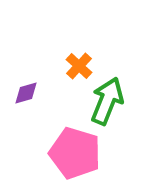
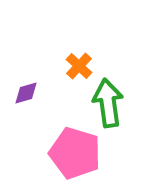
green arrow: moved 1 px right, 2 px down; rotated 30 degrees counterclockwise
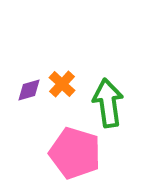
orange cross: moved 17 px left, 18 px down
purple diamond: moved 3 px right, 3 px up
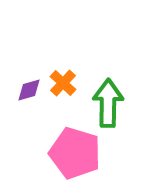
orange cross: moved 1 px right, 1 px up
green arrow: rotated 9 degrees clockwise
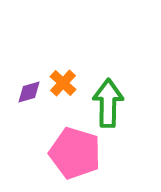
purple diamond: moved 2 px down
